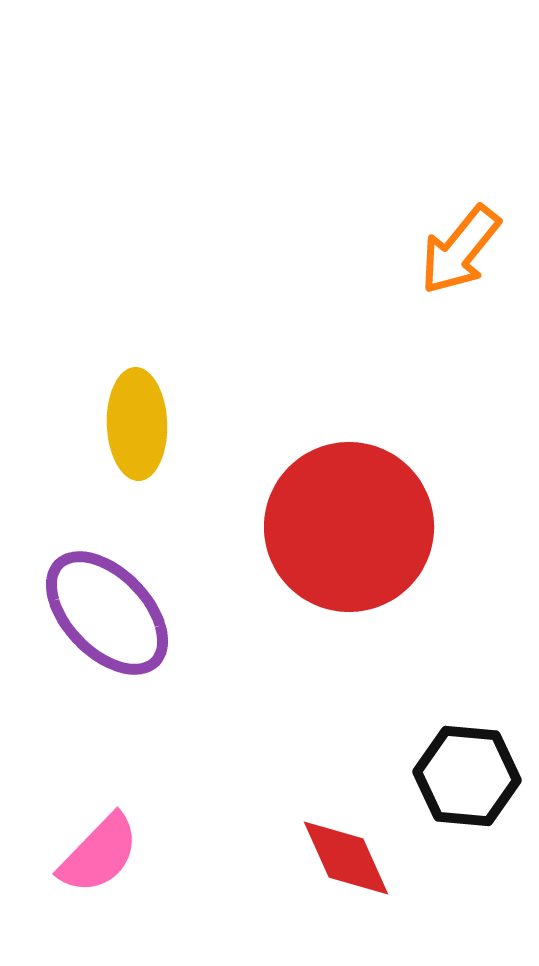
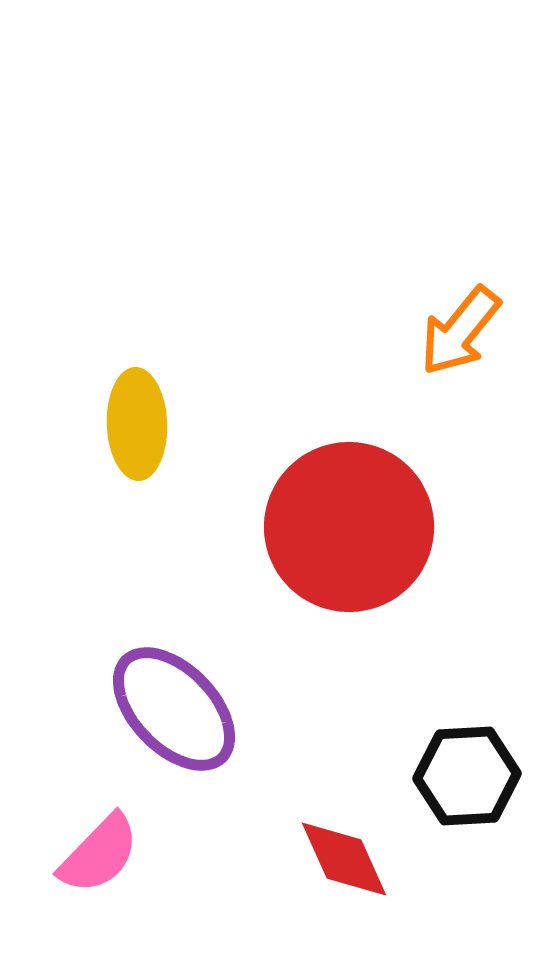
orange arrow: moved 81 px down
purple ellipse: moved 67 px right, 96 px down
black hexagon: rotated 8 degrees counterclockwise
red diamond: moved 2 px left, 1 px down
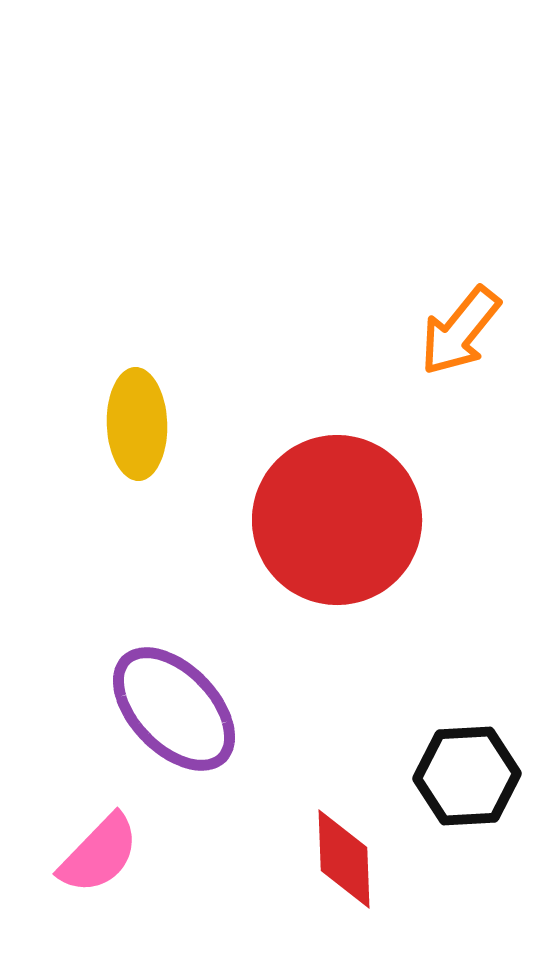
red circle: moved 12 px left, 7 px up
red diamond: rotated 22 degrees clockwise
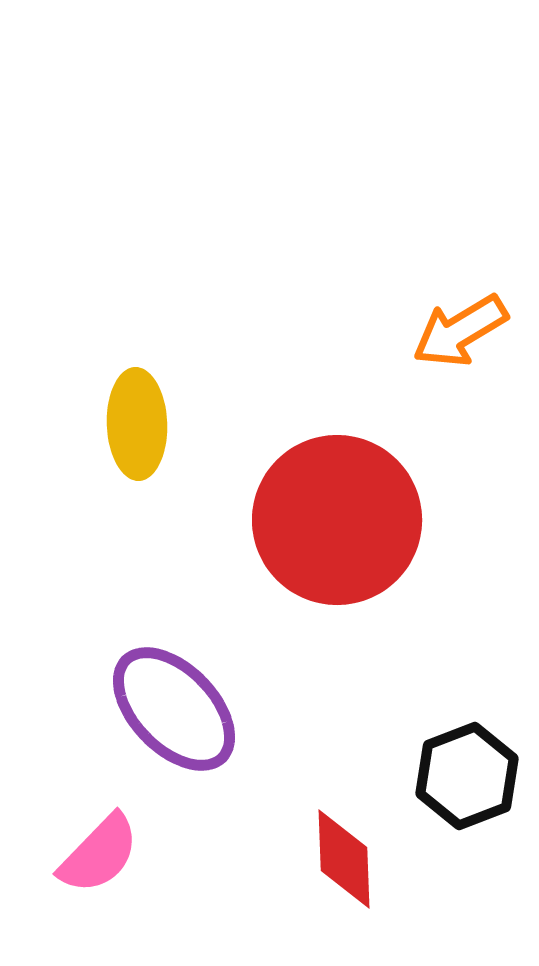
orange arrow: rotated 20 degrees clockwise
black hexagon: rotated 18 degrees counterclockwise
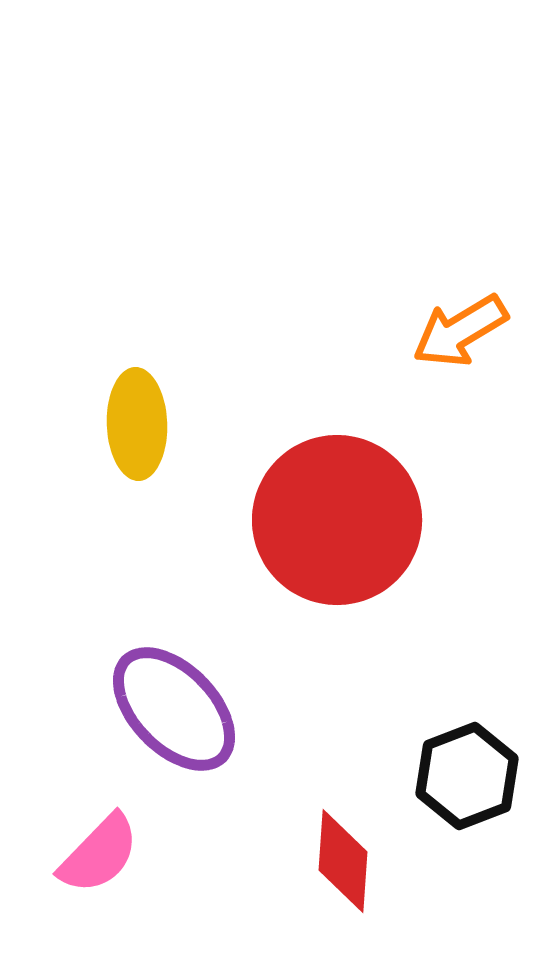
red diamond: moved 1 px left, 2 px down; rotated 6 degrees clockwise
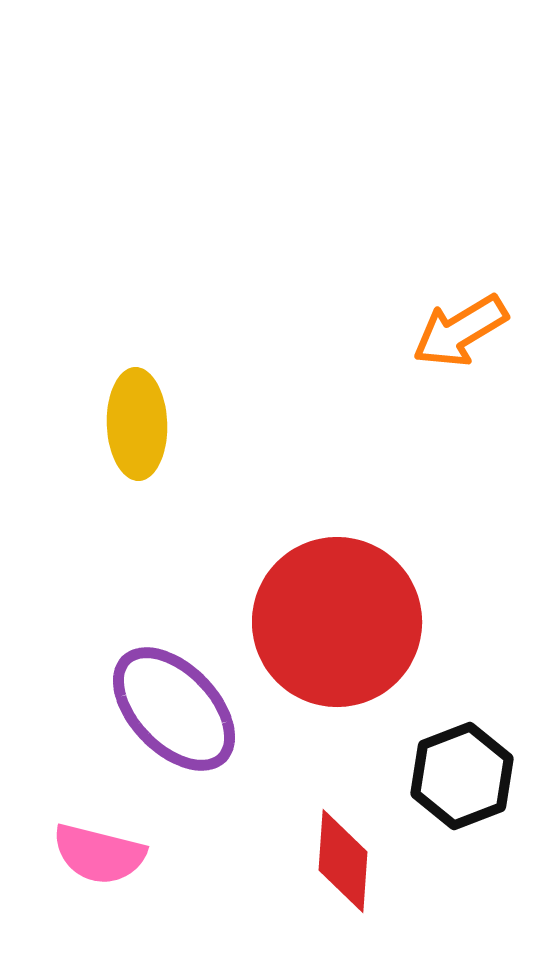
red circle: moved 102 px down
black hexagon: moved 5 px left
pink semicircle: rotated 60 degrees clockwise
